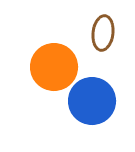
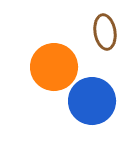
brown ellipse: moved 2 px right, 1 px up; rotated 16 degrees counterclockwise
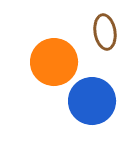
orange circle: moved 5 px up
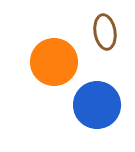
blue circle: moved 5 px right, 4 px down
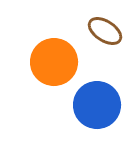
brown ellipse: moved 1 px up; rotated 48 degrees counterclockwise
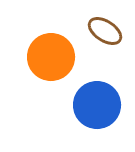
orange circle: moved 3 px left, 5 px up
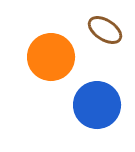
brown ellipse: moved 1 px up
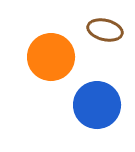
brown ellipse: rotated 20 degrees counterclockwise
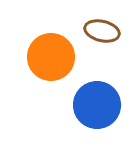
brown ellipse: moved 3 px left, 1 px down
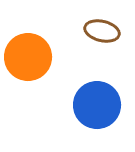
orange circle: moved 23 px left
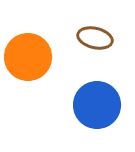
brown ellipse: moved 7 px left, 7 px down
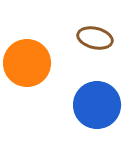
orange circle: moved 1 px left, 6 px down
